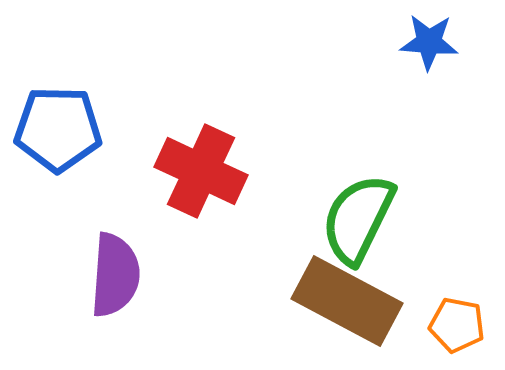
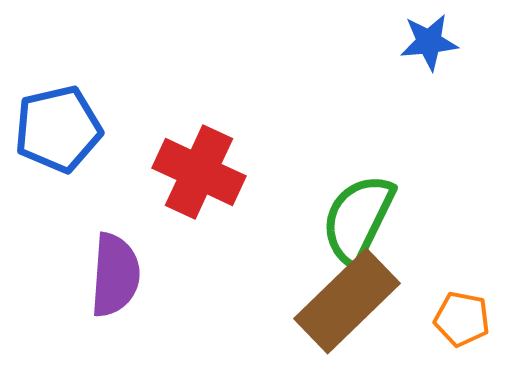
blue star: rotated 10 degrees counterclockwise
blue pentagon: rotated 14 degrees counterclockwise
red cross: moved 2 px left, 1 px down
brown rectangle: rotated 72 degrees counterclockwise
orange pentagon: moved 5 px right, 6 px up
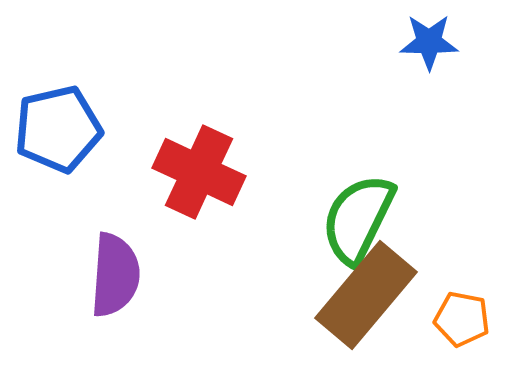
blue star: rotated 6 degrees clockwise
brown rectangle: moved 19 px right, 6 px up; rotated 6 degrees counterclockwise
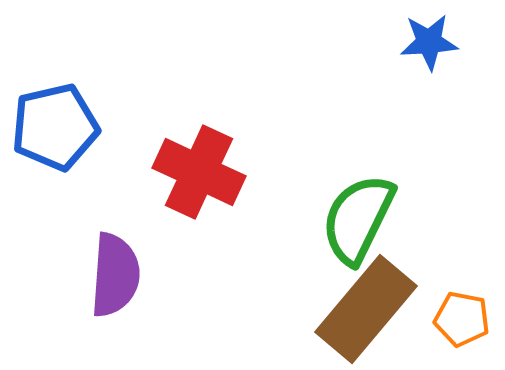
blue star: rotated 4 degrees counterclockwise
blue pentagon: moved 3 px left, 2 px up
brown rectangle: moved 14 px down
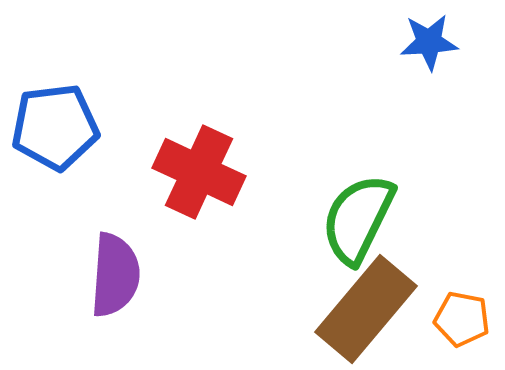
blue pentagon: rotated 6 degrees clockwise
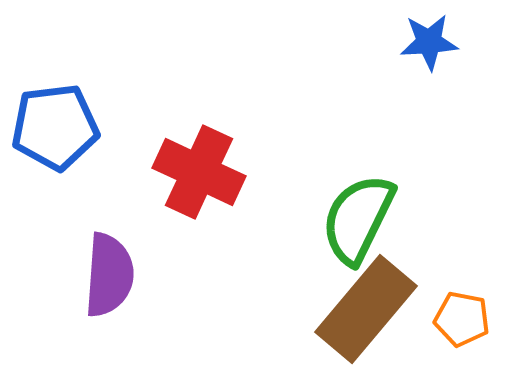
purple semicircle: moved 6 px left
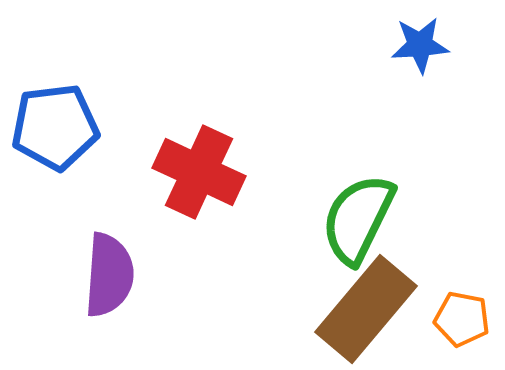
blue star: moved 9 px left, 3 px down
